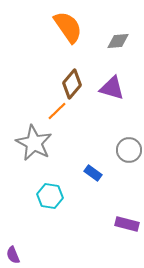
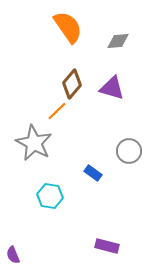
gray circle: moved 1 px down
purple rectangle: moved 20 px left, 22 px down
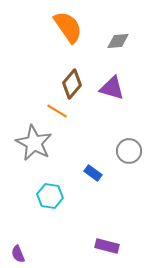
orange line: rotated 75 degrees clockwise
purple semicircle: moved 5 px right, 1 px up
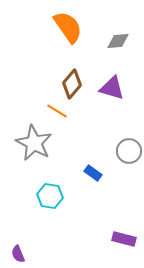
purple rectangle: moved 17 px right, 7 px up
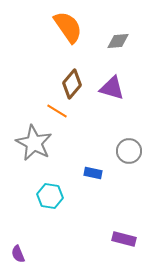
blue rectangle: rotated 24 degrees counterclockwise
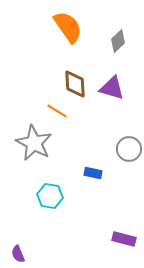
gray diamond: rotated 40 degrees counterclockwise
brown diamond: moved 3 px right; rotated 44 degrees counterclockwise
gray circle: moved 2 px up
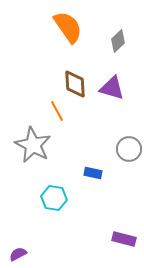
orange line: rotated 30 degrees clockwise
gray star: moved 1 px left, 2 px down
cyan hexagon: moved 4 px right, 2 px down
purple semicircle: rotated 84 degrees clockwise
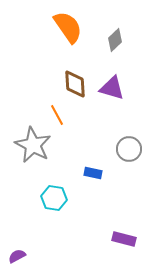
gray diamond: moved 3 px left, 1 px up
orange line: moved 4 px down
purple semicircle: moved 1 px left, 2 px down
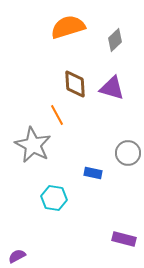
orange semicircle: rotated 72 degrees counterclockwise
gray circle: moved 1 px left, 4 px down
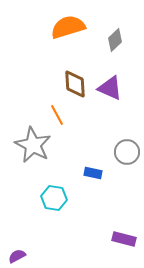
purple triangle: moved 2 px left; rotated 8 degrees clockwise
gray circle: moved 1 px left, 1 px up
